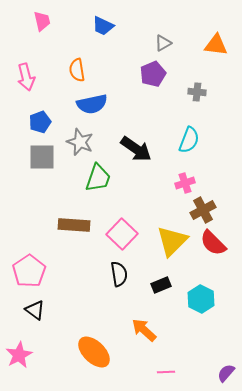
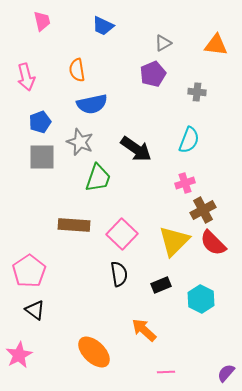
yellow triangle: moved 2 px right
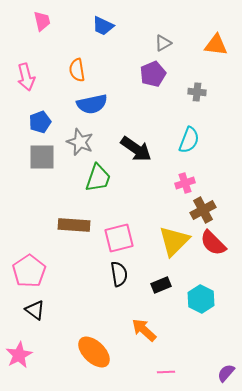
pink square: moved 3 px left, 4 px down; rotated 32 degrees clockwise
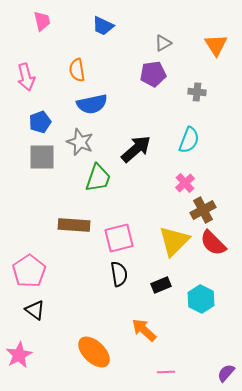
orange triangle: rotated 50 degrees clockwise
purple pentagon: rotated 15 degrees clockwise
black arrow: rotated 76 degrees counterclockwise
pink cross: rotated 24 degrees counterclockwise
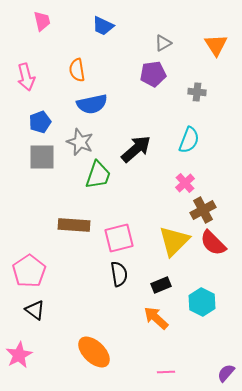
green trapezoid: moved 3 px up
cyan hexagon: moved 1 px right, 3 px down
orange arrow: moved 12 px right, 12 px up
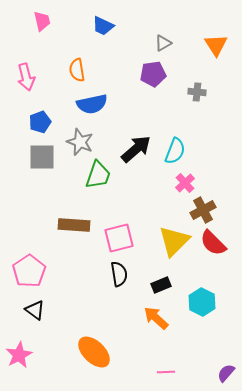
cyan semicircle: moved 14 px left, 11 px down
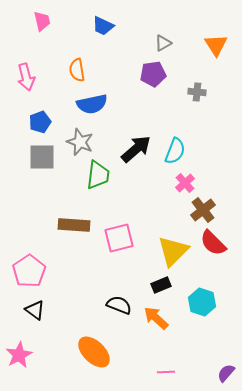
green trapezoid: rotated 12 degrees counterclockwise
brown cross: rotated 10 degrees counterclockwise
yellow triangle: moved 1 px left, 10 px down
black semicircle: moved 31 px down; rotated 60 degrees counterclockwise
cyan hexagon: rotated 8 degrees counterclockwise
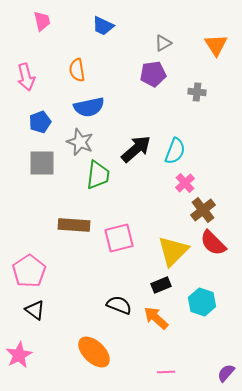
blue semicircle: moved 3 px left, 3 px down
gray square: moved 6 px down
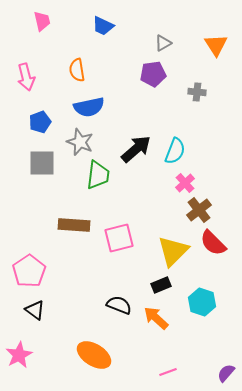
brown cross: moved 4 px left
orange ellipse: moved 3 px down; rotated 12 degrees counterclockwise
pink line: moved 2 px right; rotated 18 degrees counterclockwise
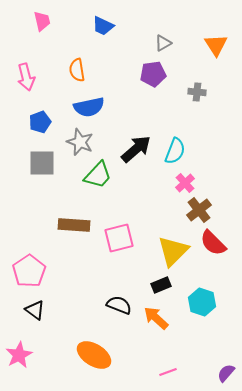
green trapezoid: rotated 36 degrees clockwise
